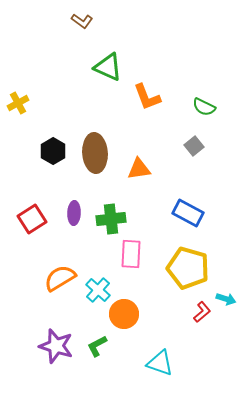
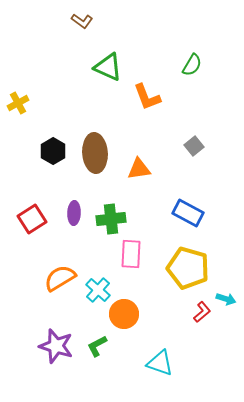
green semicircle: moved 12 px left, 42 px up; rotated 85 degrees counterclockwise
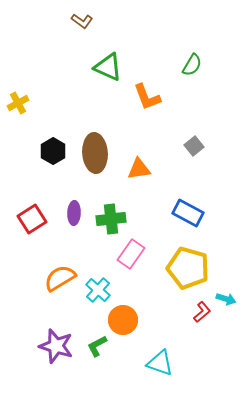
pink rectangle: rotated 32 degrees clockwise
orange circle: moved 1 px left, 6 px down
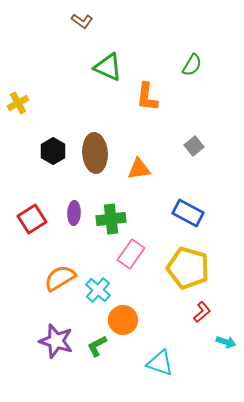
orange L-shape: rotated 28 degrees clockwise
cyan arrow: moved 43 px down
purple star: moved 5 px up
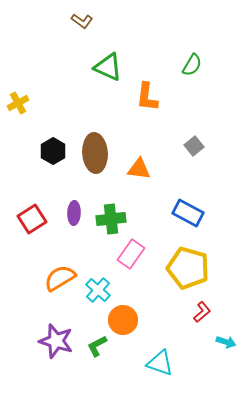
orange triangle: rotated 15 degrees clockwise
